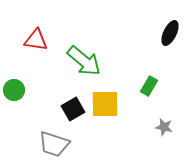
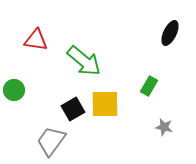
gray trapezoid: moved 3 px left, 3 px up; rotated 108 degrees clockwise
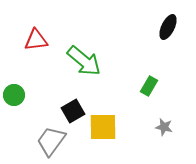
black ellipse: moved 2 px left, 6 px up
red triangle: rotated 15 degrees counterclockwise
green circle: moved 5 px down
yellow square: moved 2 px left, 23 px down
black square: moved 2 px down
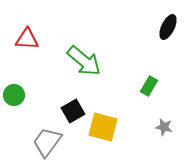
red triangle: moved 9 px left, 1 px up; rotated 10 degrees clockwise
yellow square: rotated 16 degrees clockwise
gray trapezoid: moved 4 px left, 1 px down
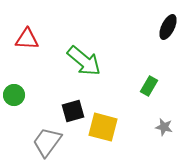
black square: rotated 15 degrees clockwise
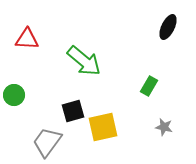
yellow square: rotated 28 degrees counterclockwise
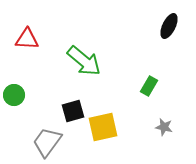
black ellipse: moved 1 px right, 1 px up
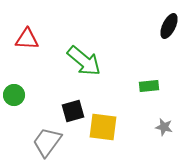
green rectangle: rotated 54 degrees clockwise
yellow square: rotated 20 degrees clockwise
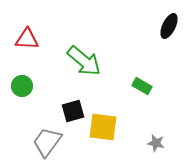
green rectangle: moved 7 px left; rotated 36 degrees clockwise
green circle: moved 8 px right, 9 px up
gray star: moved 8 px left, 16 px down
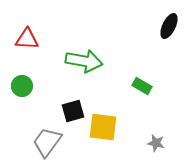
green arrow: rotated 30 degrees counterclockwise
